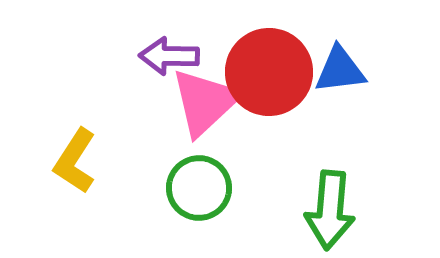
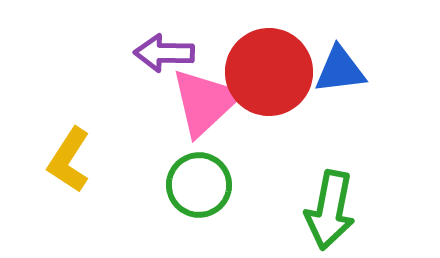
purple arrow: moved 5 px left, 3 px up
yellow L-shape: moved 6 px left, 1 px up
green circle: moved 3 px up
green arrow: rotated 6 degrees clockwise
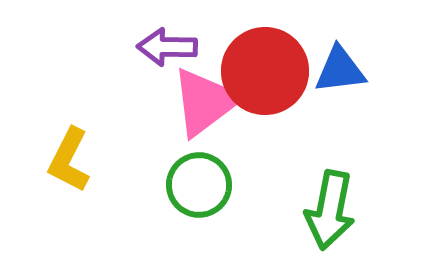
purple arrow: moved 3 px right, 6 px up
red circle: moved 4 px left, 1 px up
pink triangle: rotated 6 degrees clockwise
yellow L-shape: rotated 6 degrees counterclockwise
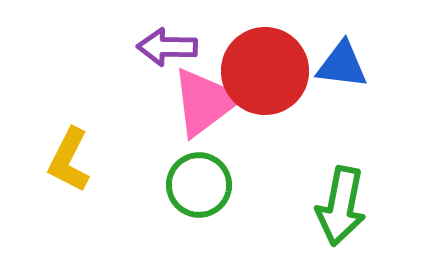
blue triangle: moved 2 px right, 5 px up; rotated 14 degrees clockwise
green arrow: moved 11 px right, 4 px up
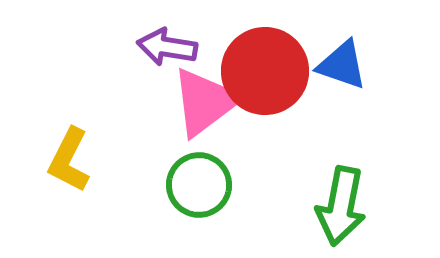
purple arrow: rotated 8 degrees clockwise
blue triangle: rotated 12 degrees clockwise
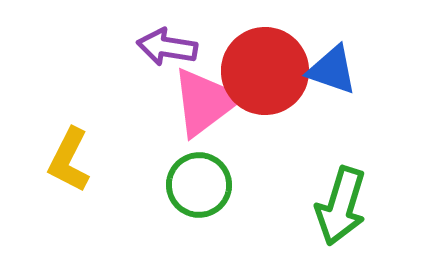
blue triangle: moved 10 px left, 5 px down
green arrow: rotated 6 degrees clockwise
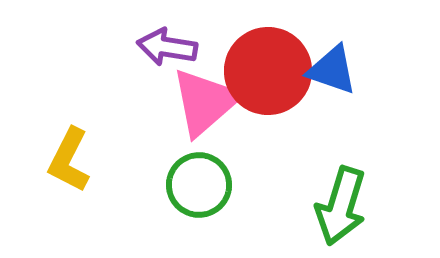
red circle: moved 3 px right
pink triangle: rotated 4 degrees counterclockwise
